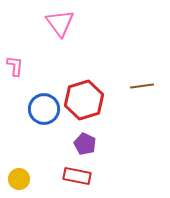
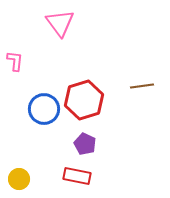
pink L-shape: moved 5 px up
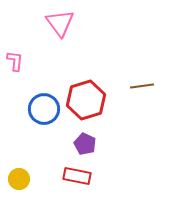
red hexagon: moved 2 px right
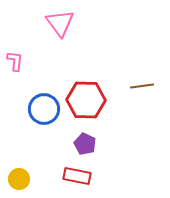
red hexagon: rotated 18 degrees clockwise
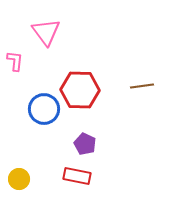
pink triangle: moved 14 px left, 9 px down
red hexagon: moved 6 px left, 10 px up
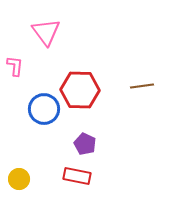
pink L-shape: moved 5 px down
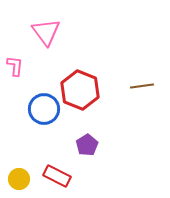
red hexagon: rotated 21 degrees clockwise
purple pentagon: moved 2 px right, 1 px down; rotated 15 degrees clockwise
red rectangle: moved 20 px left; rotated 16 degrees clockwise
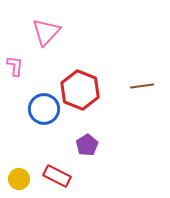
pink triangle: rotated 20 degrees clockwise
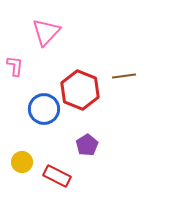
brown line: moved 18 px left, 10 px up
yellow circle: moved 3 px right, 17 px up
